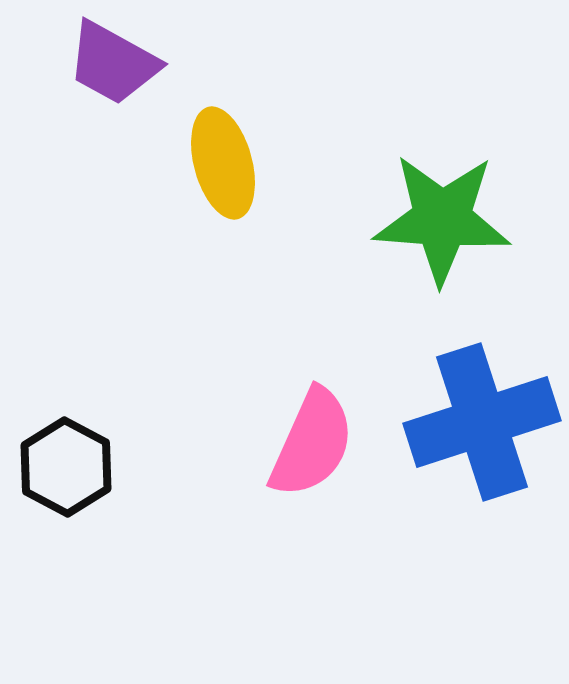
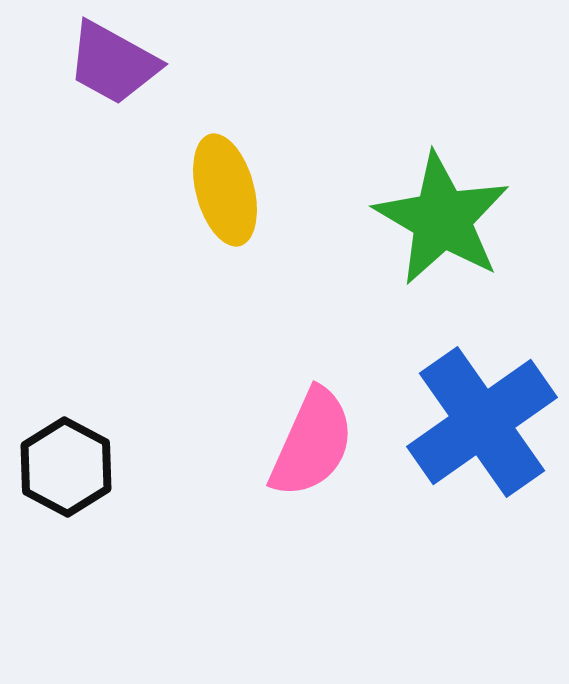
yellow ellipse: moved 2 px right, 27 px down
green star: rotated 26 degrees clockwise
blue cross: rotated 17 degrees counterclockwise
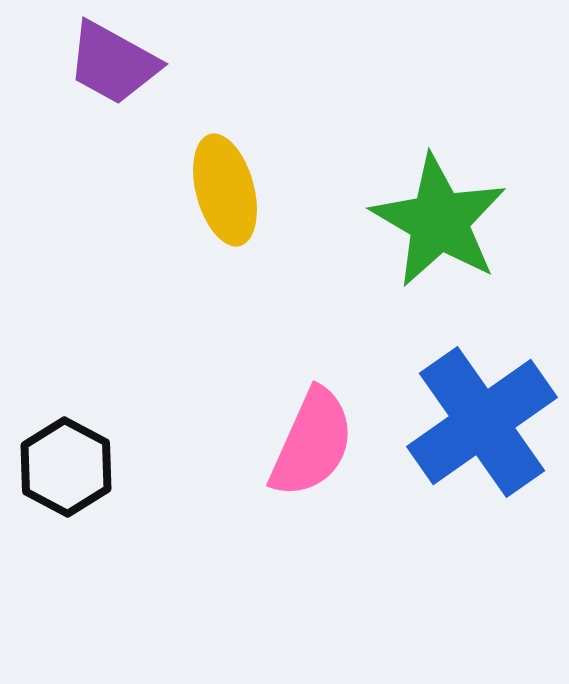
green star: moved 3 px left, 2 px down
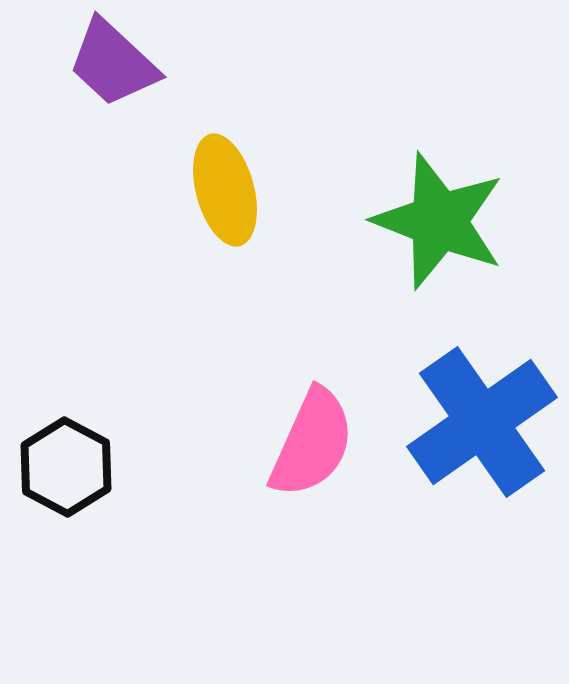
purple trapezoid: rotated 14 degrees clockwise
green star: rotated 9 degrees counterclockwise
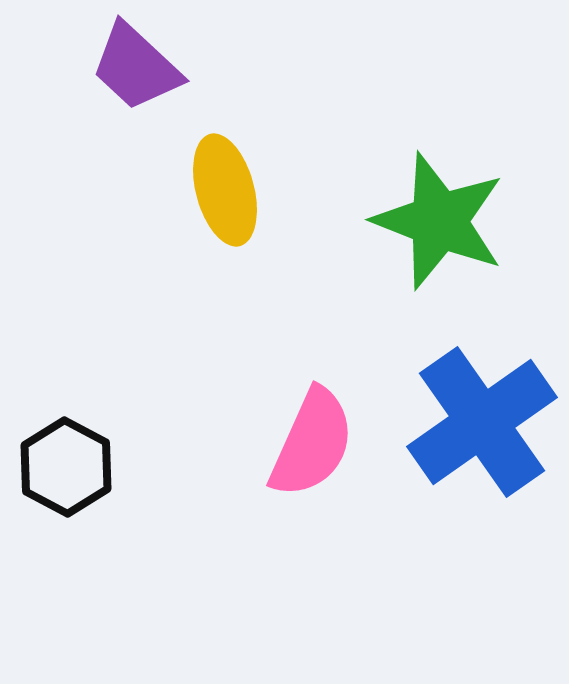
purple trapezoid: moved 23 px right, 4 px down
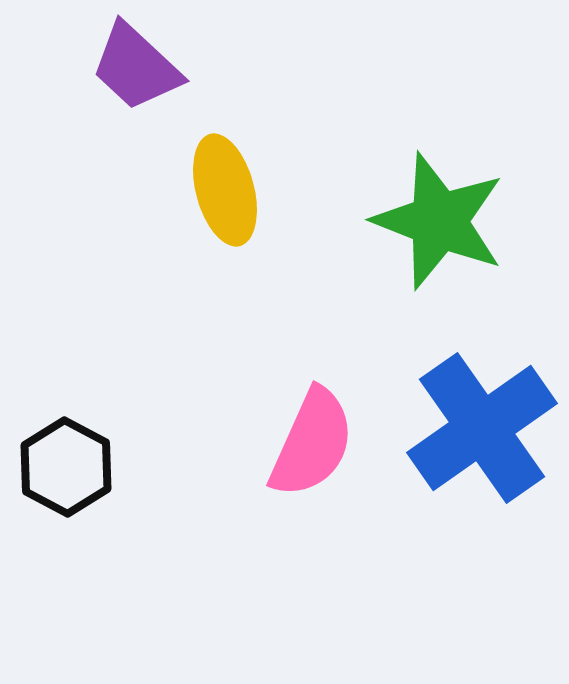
blue cross: moved 6 px down
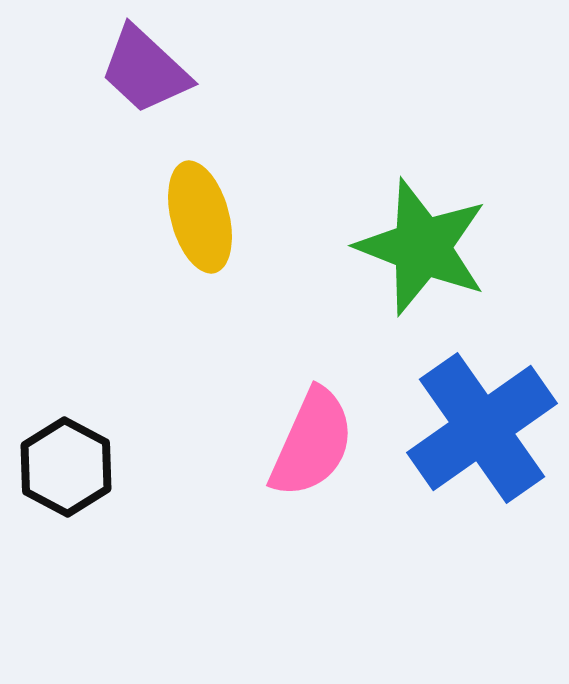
purple trapezoid: moved 9 px right, 3 px down
yellow ellipse: moved 25 px left, 27 px down
green star: moved 17 px left, 26 px down
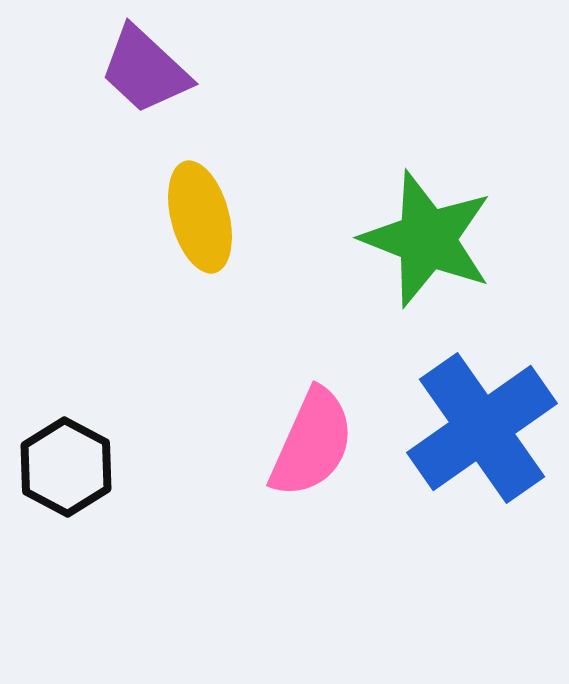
green star: moved 5 px right, 8 px up
